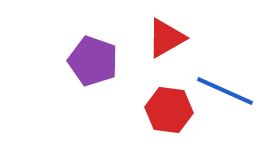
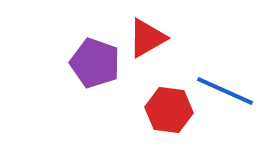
red triangle: moved 19 px left
purple pentagon: moved 2 px right, 2 px down
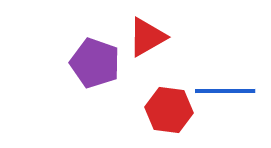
red triangle: moved 1 px up
blue line: rotated 24 degrees counterclockwise
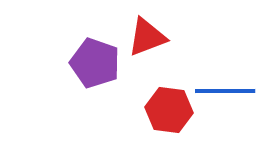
red triangle: rotated 9 degrees clockwise
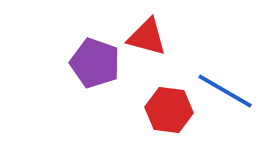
red triangle: rotated 36 degrees clockwise
blue line: rotated 30 degrees clockwise
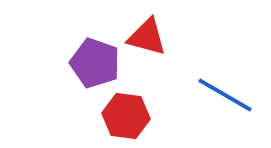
blue line: moved 4 px down
red hexagon: moved 43 px left, 6 px down
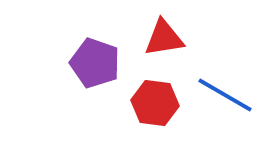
red triangle: moved 17 px right, 1 px down; rotated 24 degrees counterclockwise
red hexagon: moved 29 px right, 13 px up
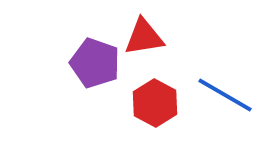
red triangle: moved 20 px left, 1 px up
red hexagon: rotated 21 degrees clockwise
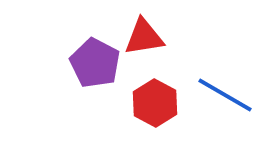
purple pentagon: rotated 9 degrees clockwise
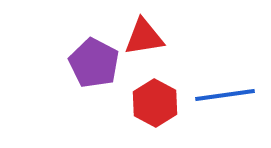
purple pentagon: moved 1 px left
blue line: rotated 38 degrees counterclockwise
